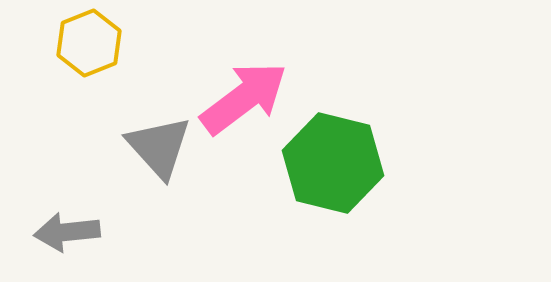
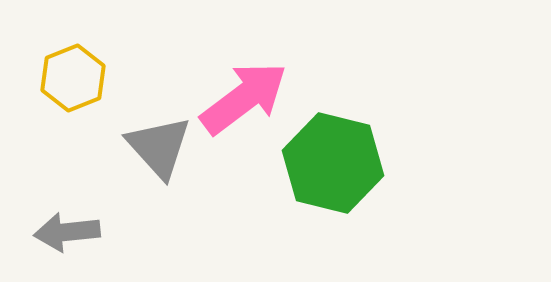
yellow hexagon: moved 16 px left, 35 px down
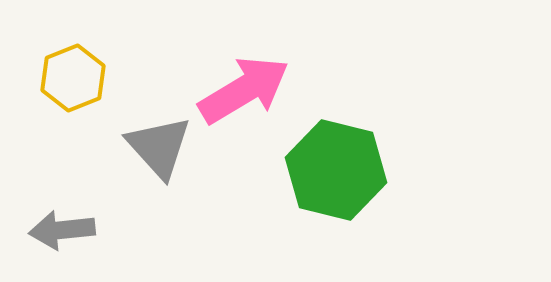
pink arrow: moved 8 px up; rotated 6 degrees clockwise
green hexagon: moved 3 px right, 7 px down
gray arrow: moved 5 px left, 2 px up
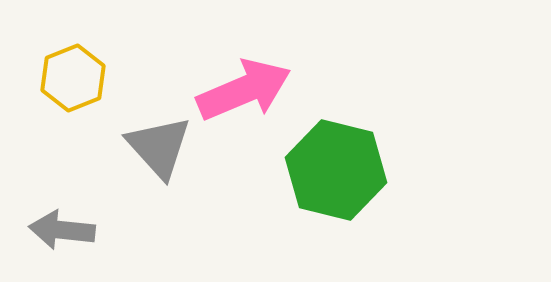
pink arrow: rotated 8 degrees clockwise
gray arrow: rotated 12 degrees clockwise
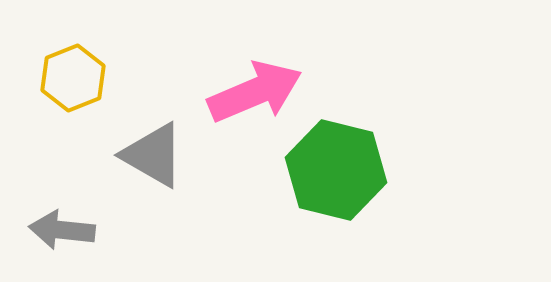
pink arrow: moved 11 px right, 2 px down
gray triangle: moved 6 px left, 8 px down; rotated 18 degrees counterclockwise
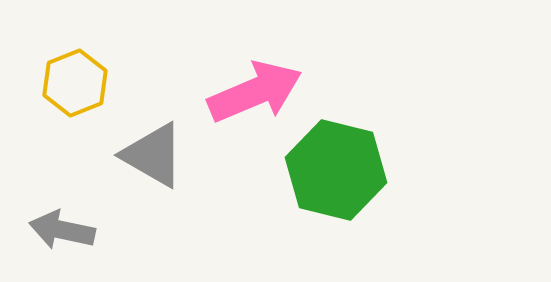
yellow hexagon: moved 2 px right, 5 px down
gray arrow: rotated 6 degrees clockwise
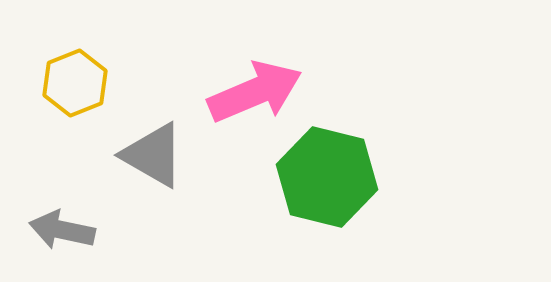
green hexagon: moved 9 px left, 7 px down
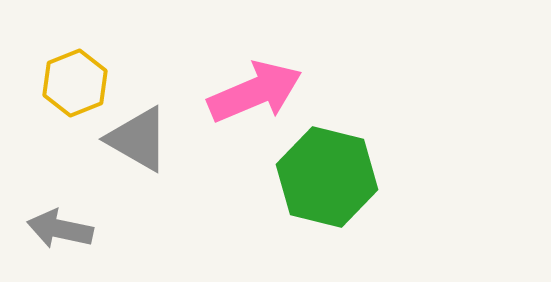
gray triangle: moved 15 px left, 16 px up
gray arrow: moved 2 px left, 1 px up
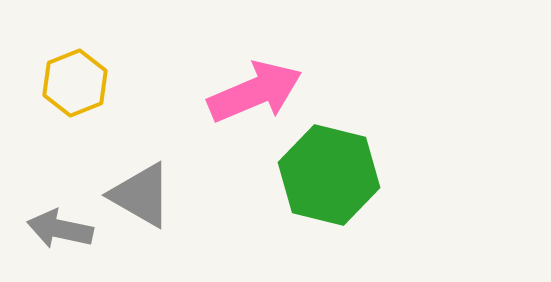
gray triangle: moved 3 px right, 56 px down
green hexagon: moved 2 px right, 2 px up
